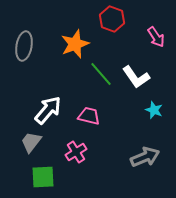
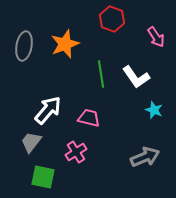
orange star: moved 10 px left
green line: rotated 32 degrees clockwise
pink trapezoid: moved 2 px down
green square: rotated 15 degrees clockwise
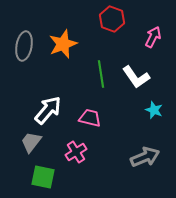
pink arrow: moved 3 px left; rotated 120 degrees counterclockwise
orange star: moved 2 px left
pink trapezoid: moved 1 px right
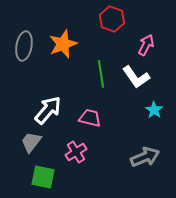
pink arrow: moved 7 px left, 8 px down
cyan star: rotated 12 degrees clockwise
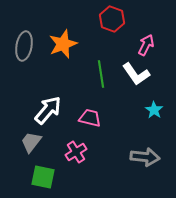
white L-shape: moved 3 px up
gray arrow: rotated 28 degrees clockwise
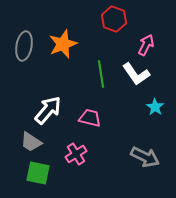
red hexagon: moved 2 px right
cyan star: moved 1 px right, 3 px up
gray trapezoid: rotated 95 degrees counterclockwise
pink cross: moved 2 px down
gray arrow: rotated 20 degrees clockwise
green square: moved 5 px left, 4 px up
